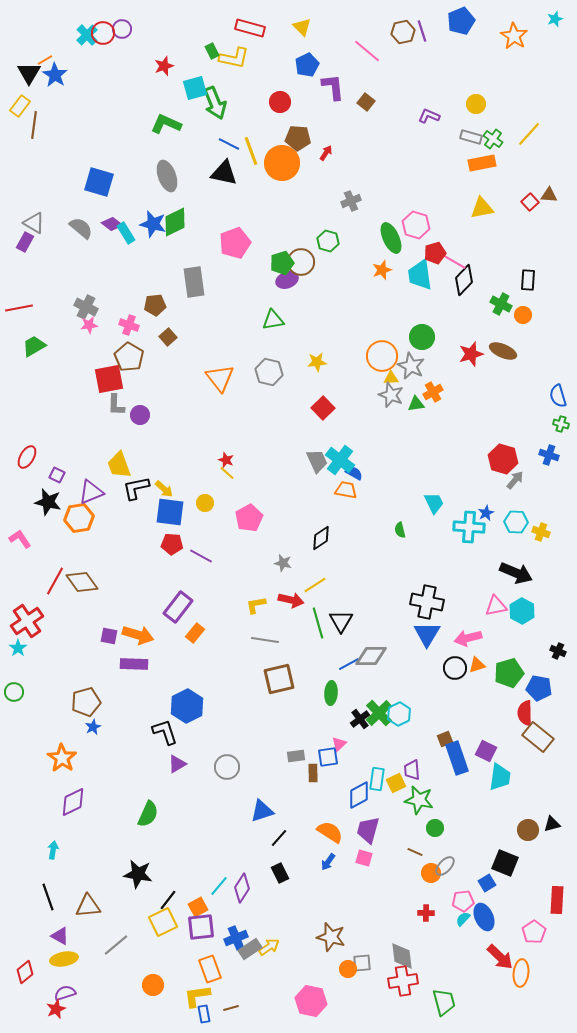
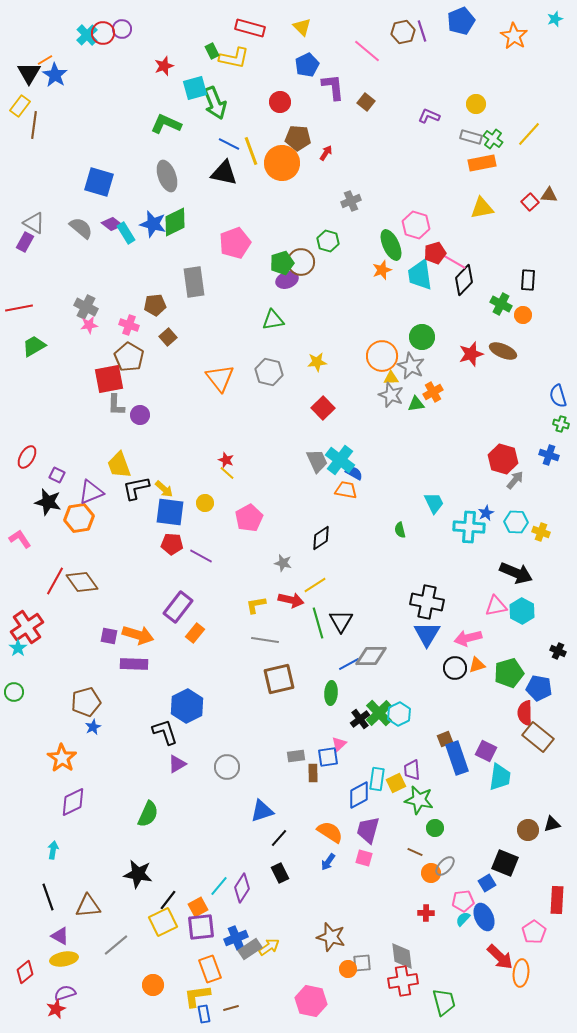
green ellipse at (391, 238): moved 7 px down
red cross at (27, 621): moved 6 px down
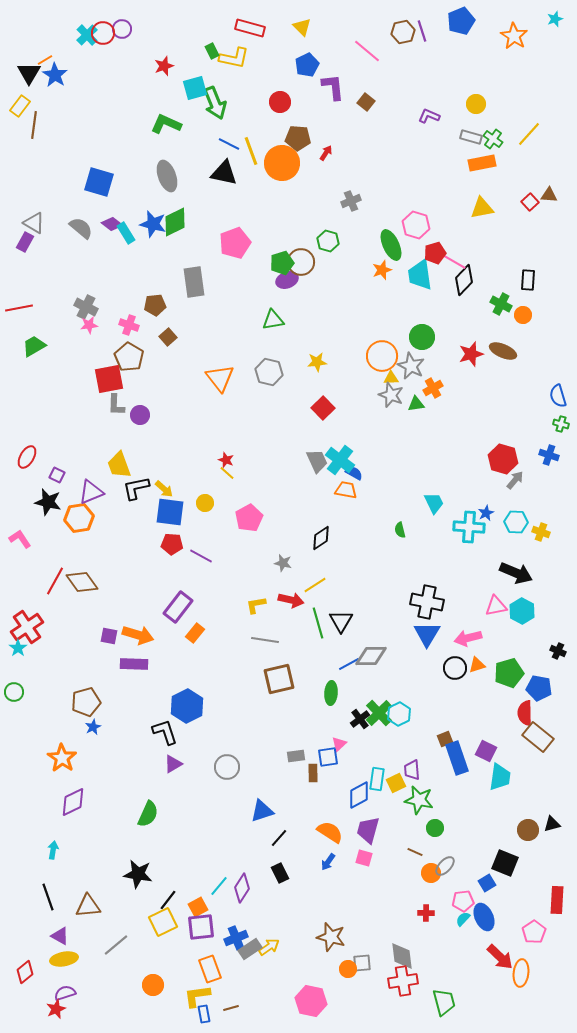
orange cross at (433, 392): moved 4 px up
purple triangle at (177, 764): moved 4 px left
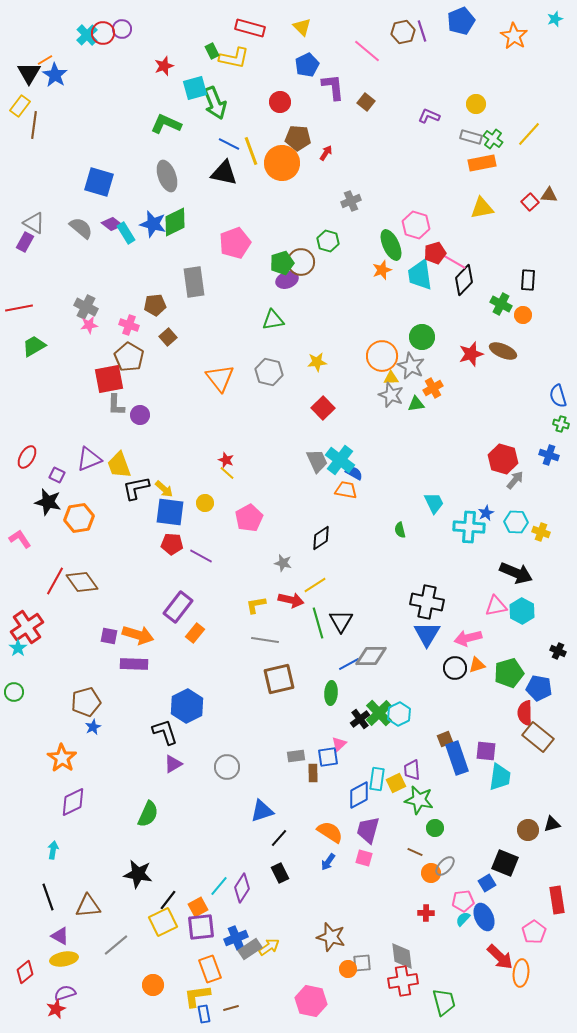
purple triangle at (91, 492): moved 2 px left, 33 px up
purple square at (486, 751): rotated 20 degrees counterclockwise
red rectangle at (557, 900): rotated 12 degrees counterclockwise
